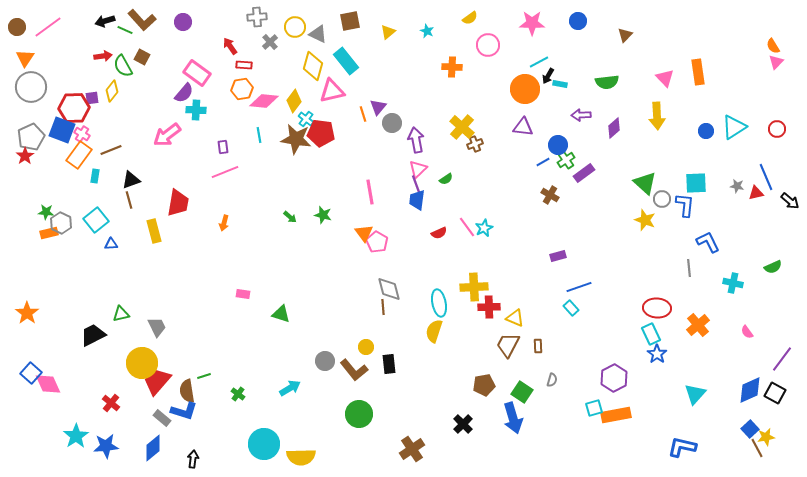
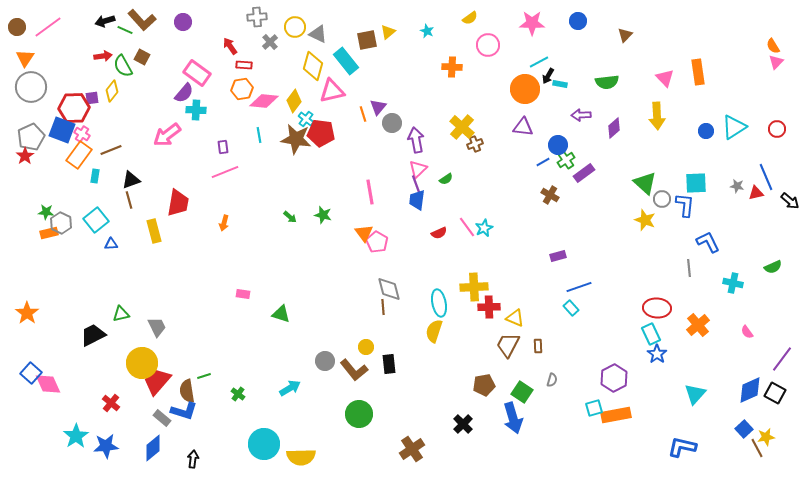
brown square at (350, 21): moved 17 px right, 19 px down
blue square at (750, 429): moved 6 px left
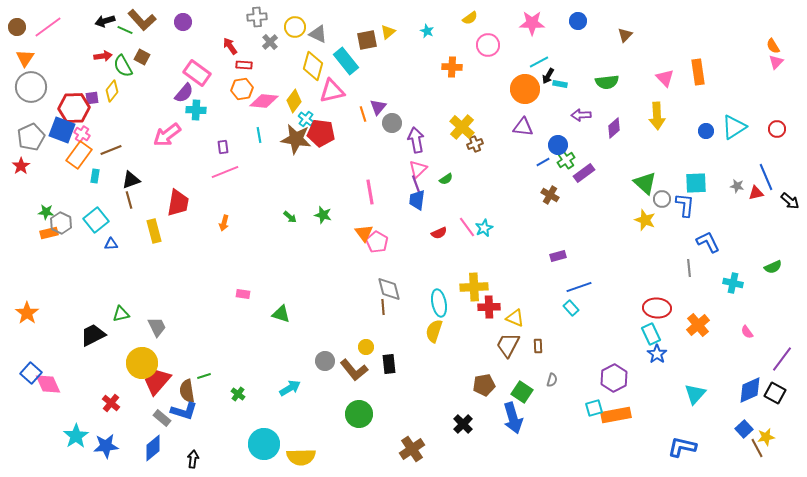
red star at (25, 156): moved 4 px left, 10 px down
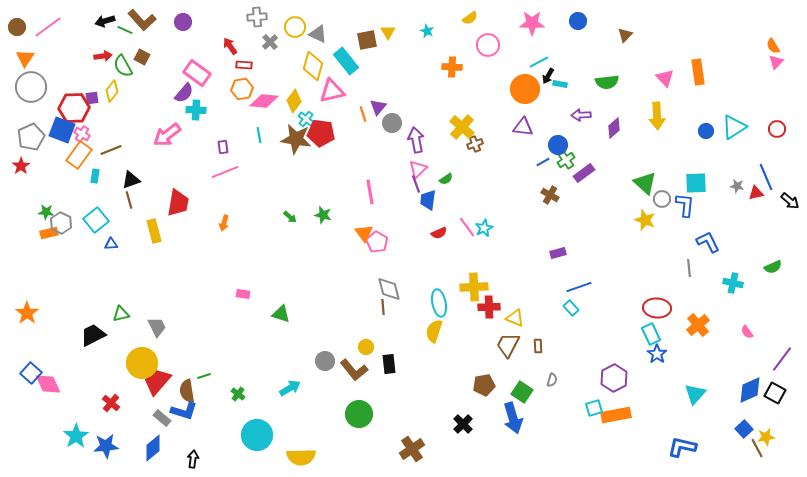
yellow triangle at (388, 32): rotated 21 degrees counterclockwise
blue trapezoid at (417, 200): moved 11 px right
purple rectangle at (558, 256): moved 3 px up
cyan circle at (264, 444): moved 7 px left, 9 px up
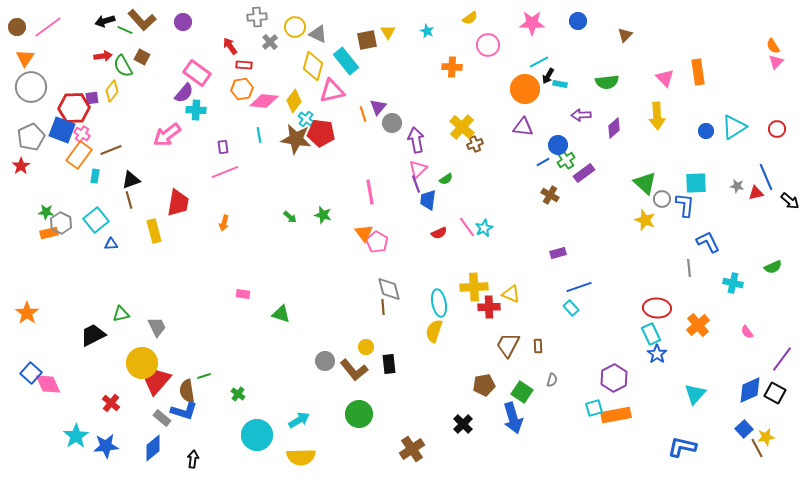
yellow triangle at (515, 318): moved 4 px left, 24 px up
cyan arrow at (290, 388): moved 9 px right, 32 px down
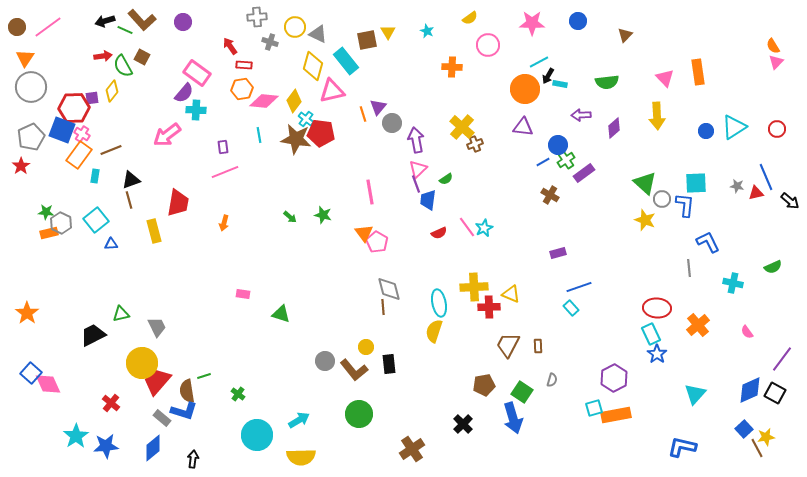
gray cross at (270, 42): rotated 28 degrees counterclockwise
